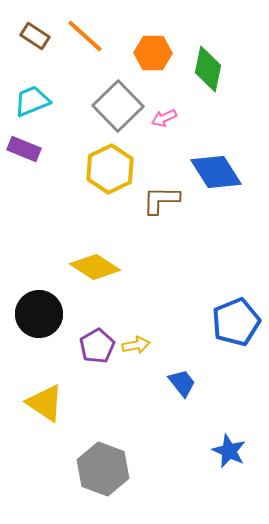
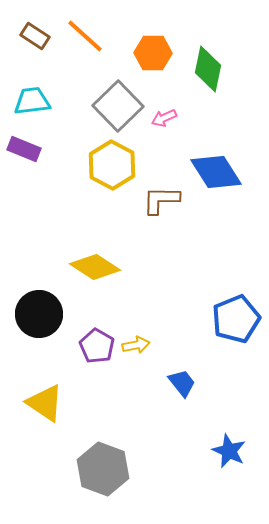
cyan trapezoid: rotated 15 degrees clockwise
yellow hexagon: moved 2 px right, 4 px up; rotated 6 degrees counterclockwise
blue pentagon: moved 3 px up
purple pentagon: rotated 12 degrees counterclockwise
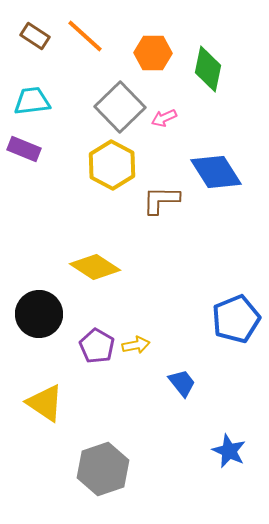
gray square: moved 2 px right, 1 px down
gray hexagon: rotated 21 degrees clockwise
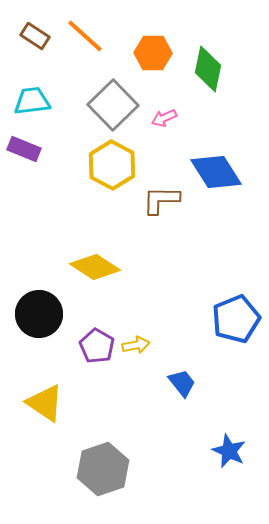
gray square: moved 7 px left, 2 px up
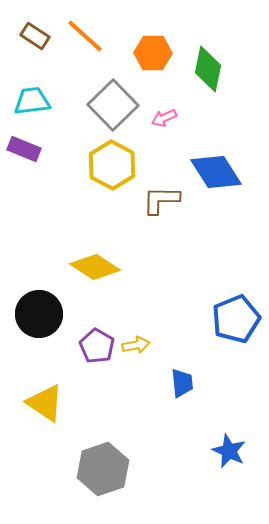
blue trapezoid: rotated 32 degrees clockwise
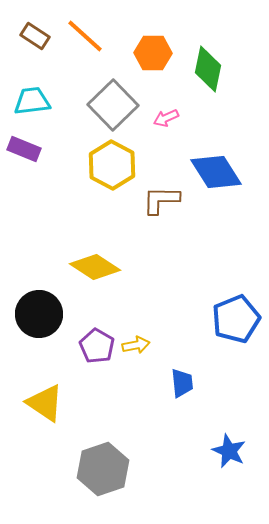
pink arrow: moved 2 px right
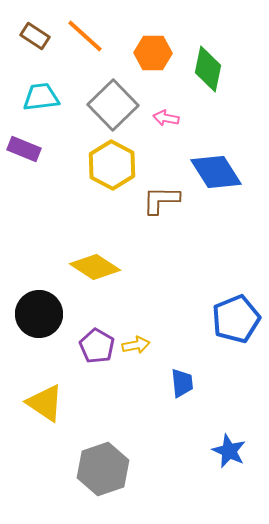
cyan trapezoid: moved 9 px right, 4 px up
pink arrow: rotated 35 degrees clockwise
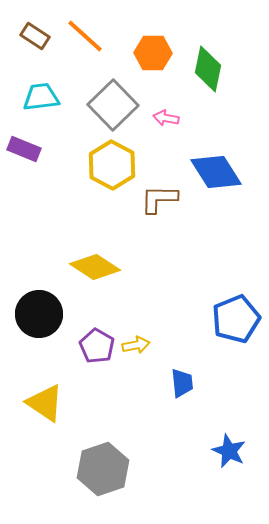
brown L-shape: moved 2 px left, 1 px up
